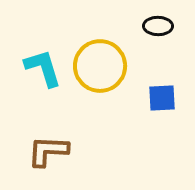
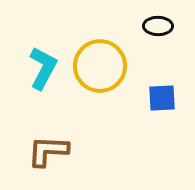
cyan L-shape: rotated 45 degrees clockwise
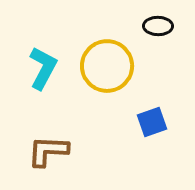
yellow circle: moved 7 px right
blue square: moved 10 px left, 24 px down; rotated 16 degrees counterclockwise
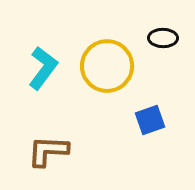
black ellipse: moved 5 px right, 12 px down
cyan L-shape: rotated 9 degrees clockwise
blue square: moved 2 px left, 2 px up
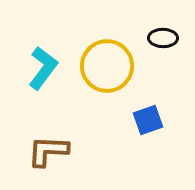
blue square: moved 2 px left
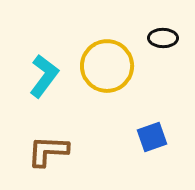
cyan L-shape: moved 1 px right, 8 px down
blue square: moved 4 px right, 17 px down
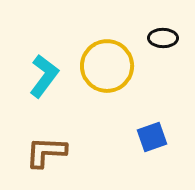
brown L-shape: moved 2 px left, 1 px down
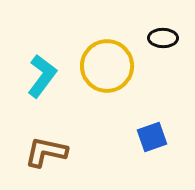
cyan L-shape: moved 2 px left
brown L-shape: rotated 9 degrees clockwise
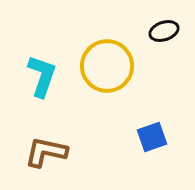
black ellipse: moved 1 px right, 7 px up; rotated 20 degrees counterclockwise
cyan L-shape: rotated 18 degrees counterclockwise
